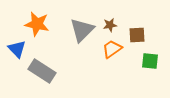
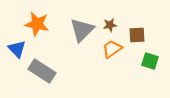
green square: rotated 12 degrees clockwise
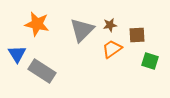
blue triangle: moved 5 px down; rotated 12 degrees clockwise
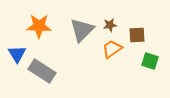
orange star: moved 2 px right, 2 px down; rotated 10 degrees counterclockwise
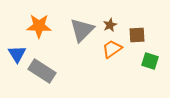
brown star: rotated 16 degrees counterclockwise
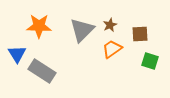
brown square: moved 3 px right, 1 px up
